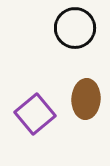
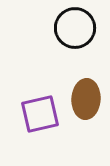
purple square: moved 5 px right; rotated 27 degrees clockwise
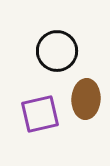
black circle: moved 18 px left, 23 px down
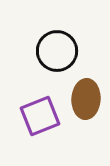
purple square: moved 2 px down; rotated 9 degrees counterclockwise
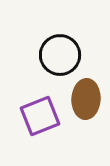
black circle: moved 3 px right, 4 px down
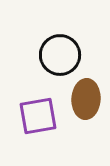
purple square: moved 2 px left; rotated 12 degrees clockwise
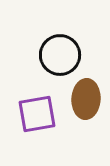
purple square: moved 1 px left, 2 px up
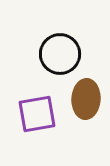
black circle: moved 1 px up
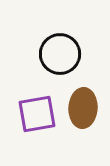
brown ellipse: moved 3 px left, 9 px down
